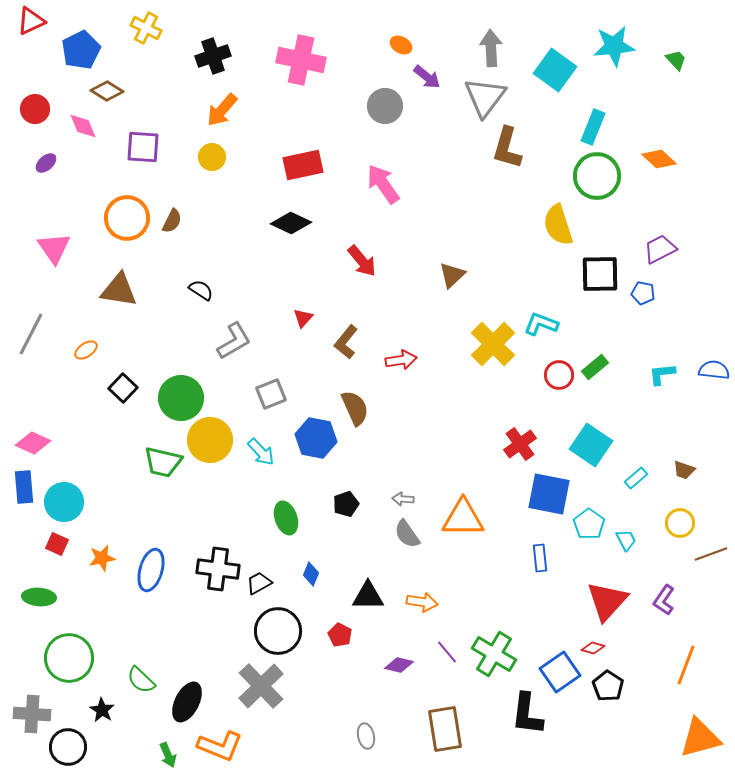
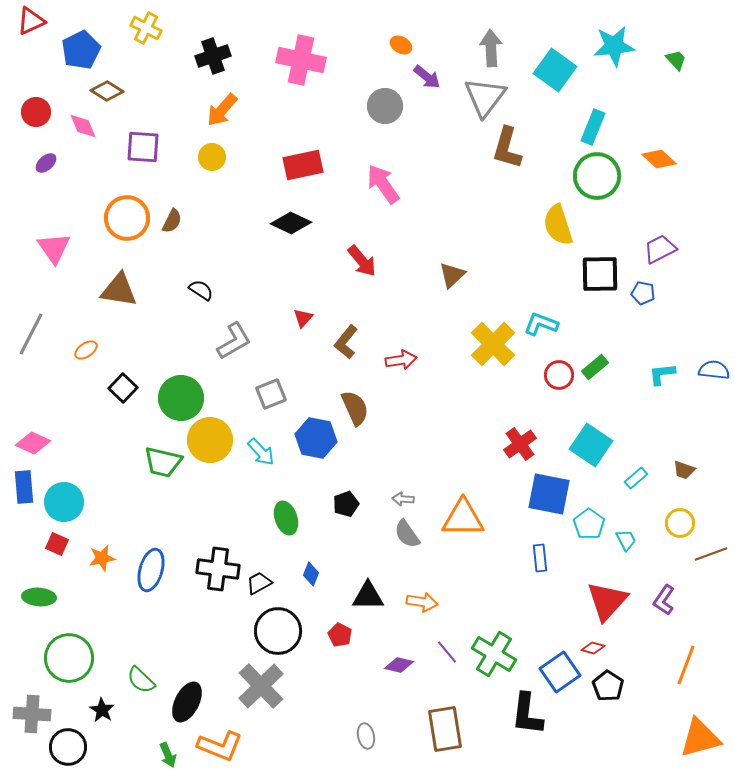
red circle at (35, 109): moved 1 px right, 3 px down
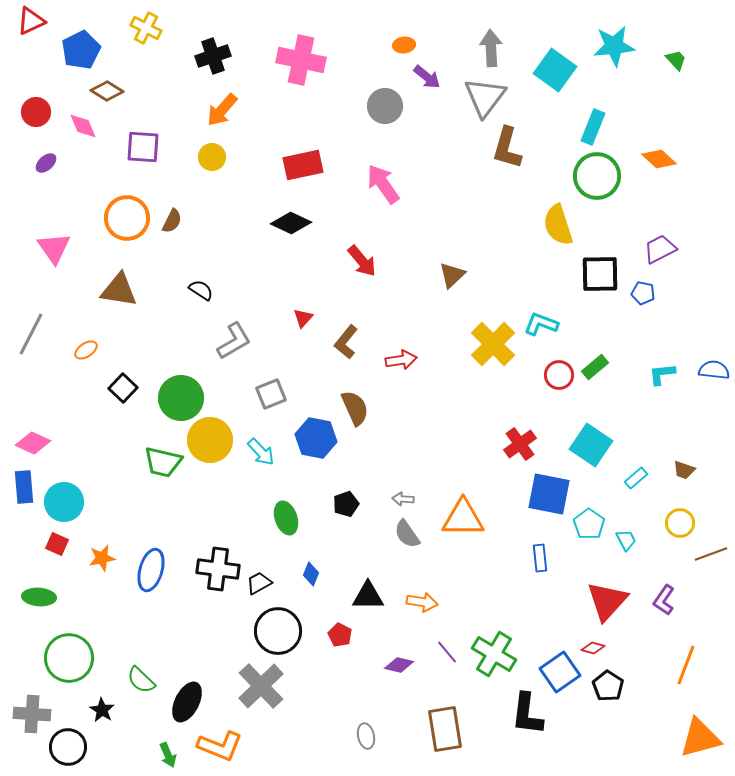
orange ellipse at (401, 45): moved 3 px right; rotated 35 degrees counterclockwise
